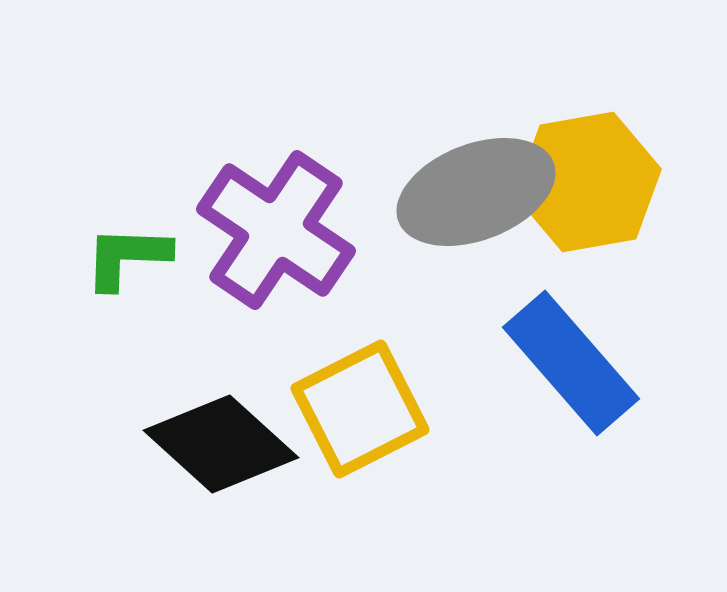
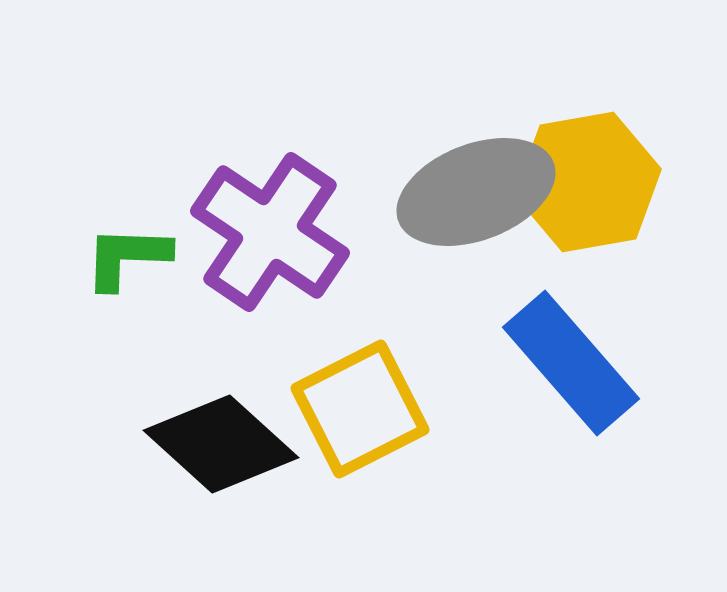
purple cross: moved 6 px left, 2 px down
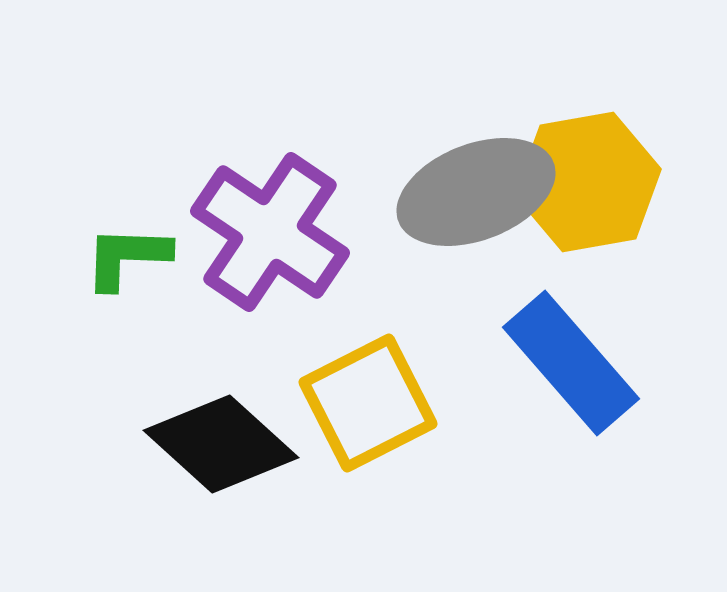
yellow square: moved 8 px right, 6 px up
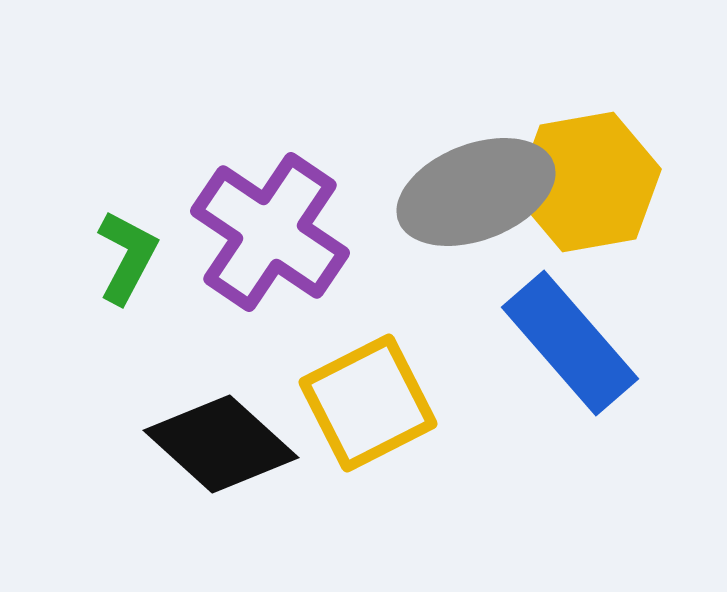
green L-shape: rotated 116 degrees clockwise
blue rectangle: moved 1 px left, 20 px up
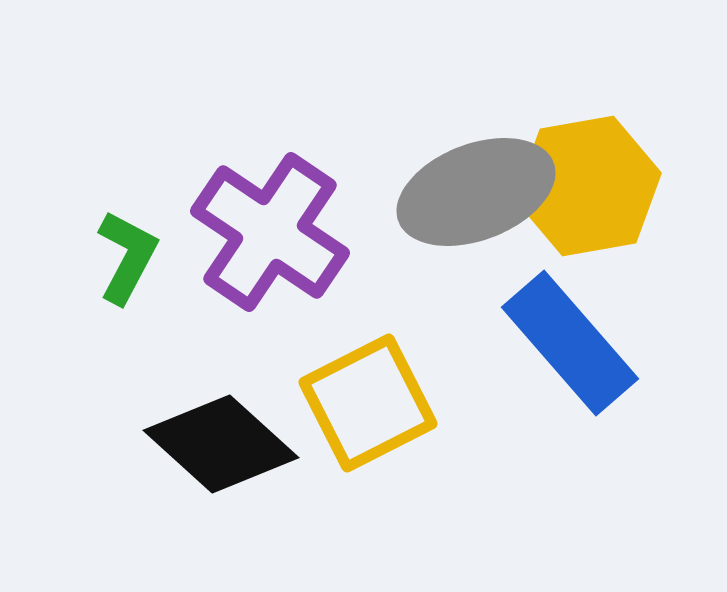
yellow hexagon: moved 4 px down
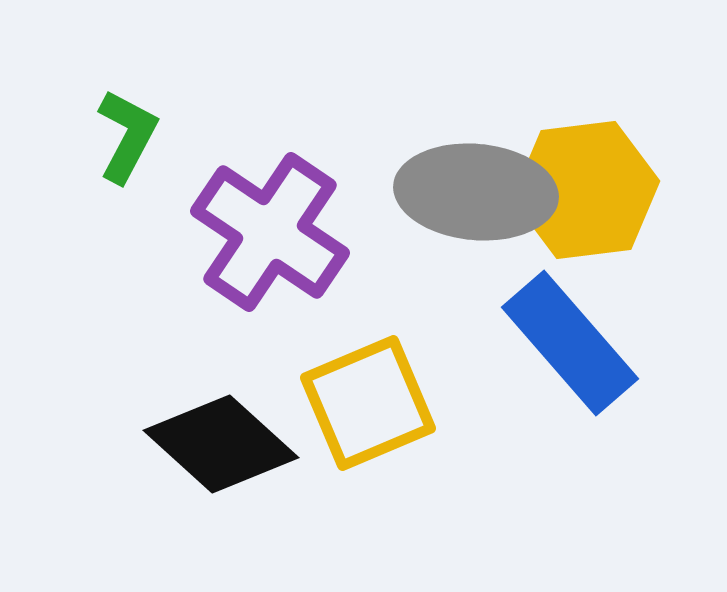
yellow hexagon: moved 2 px left, 4 px down; rotated 3 degrees clockwise
gray ellipse: rotated 26 degrees clockwise
green L-shape: moved 121 px up
yellow square: rotated 4 degrees clockwise
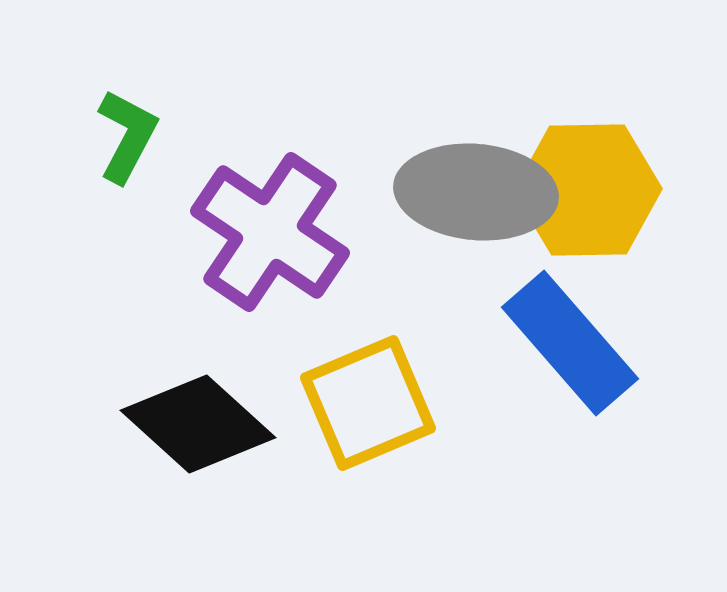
yellow hexagon: moved 2 px right; rotated 6 degrees clockwise
black diamond: moved 23 px left, 20 px up
